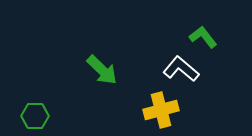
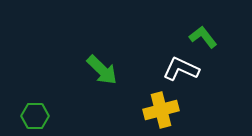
white L-shape: rotated 15 degrees counterclockwise
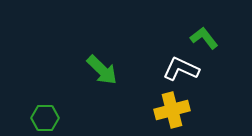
green L-shape: moved 1 px right, 1 px down
yellow cross: moved 11 px right
green hexagon: moved 10 px right, 2 px down
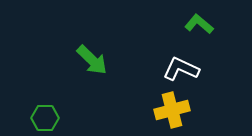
green L-shape: moved 5 px left, 14 px up; rotated 12 degrees counterclockwise
green arrow: moved 10 px left, 10 px up
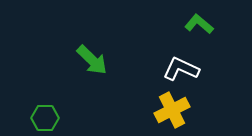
yellow cross: rotated 12 degrees counterclockwise
